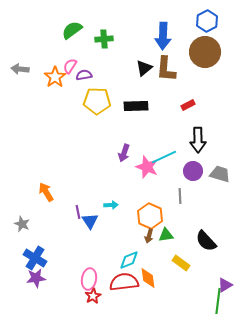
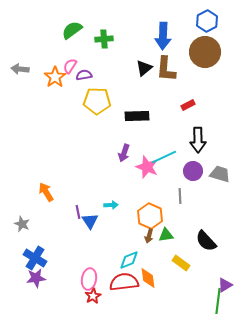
black rectangle: moved 1 px right, 10 px down
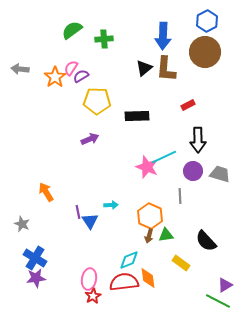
pink semicircle: moved 1 px right, 2 px down
purple semicircle: moved 3 px left, 1 px down; rotated 21 degrees counterclockwise
purple arrow: moved 34 px left, 14 px up; rotated 132 degrees counterclockwise
green line: rotated 70 degrees counterclockwise
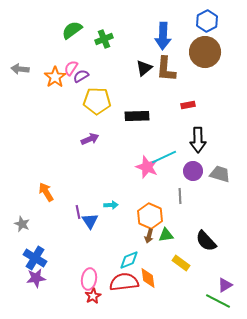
green cross: rotated 18 degrees counterclockwise
red rectangle: rotated 16 degrees clockwise
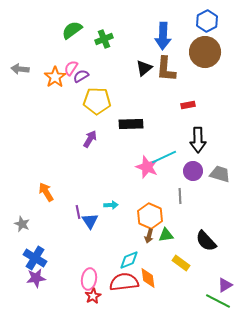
black rectangle: moved 6 px left, 8 px down
purple arrow: rotated 36 degrees counterclockwise
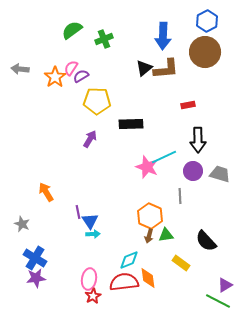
brown L-shape: rotated 100 degrees counterclockwise
cyan arrow: moved 18 px left, 29 px down
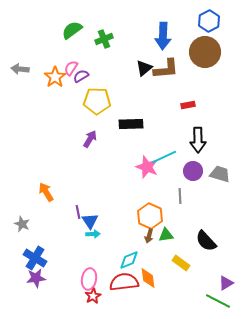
blue hexagon: moved 2 px right
purple triangle: moved 1 px right, 2 px up
